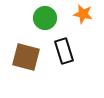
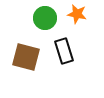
orange star: moved 6 px left
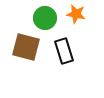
orange star: moved 1 px left
brown square: moved 10 px up
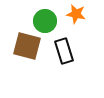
green circle: moved 3 px down
brown square: moved 1 px right, 1 px up
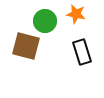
brown square: moved 1 px left
black rectangle: moved 18 px right, 1 px down
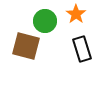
orange star: rotated 24 degrees clockwise
black rectangle: moved 3 px up
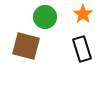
orange star: moved 7 px right
green circle: moved 4 px up
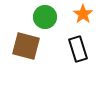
black rectangle: moved 4 px left
